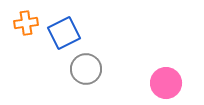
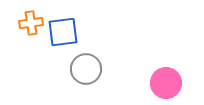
orange cross: moved 5 px right
blue square: moved 1 px left, 1 px up; rotated 20 degrees clockwise
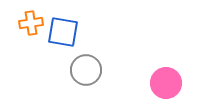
blue square: rotated 16 degrees clockwise
gray circle: moved 1 px down
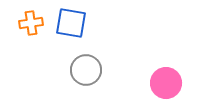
blue square: moved 8 px right, 9 px up
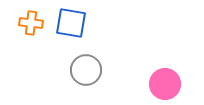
orange cross: rotated 15 degrees clockwise
pink circle: moved 1 px left, 1 px down
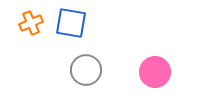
orange cross: rotated 30 degrees counterclockwise
pink circle: moved 10 px left, 12 px up
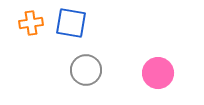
orange cross: rotated 15 degrees clockwise
pink circle: moved 3 px right, 1 px down
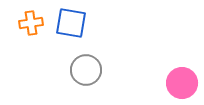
pink circle: moved 24 px right, 10 px down
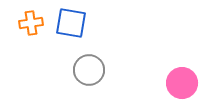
gray circle: moved 3 px right
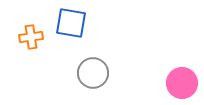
orange cross: moved 14 px down
gray circle: moved 4 px right, 3 px down
